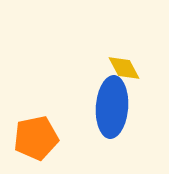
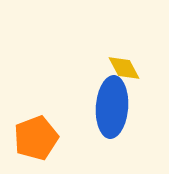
orange pentagon: rotated 9 degrees counterclockwise
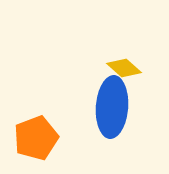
yellow diamond: rotated 20 degrees counterclockwise
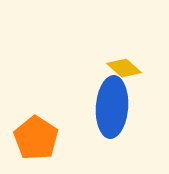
orange pentagon: rotated 18 degrees counterclockwise
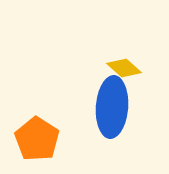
orange pentagon: moved 1 px right, 1 px down
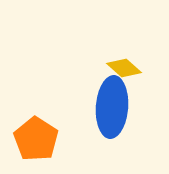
orange pentagon: moved 1 px left
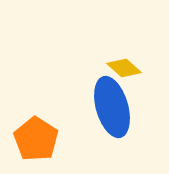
blue ellipse: rotated 20 degrees counterclockwise
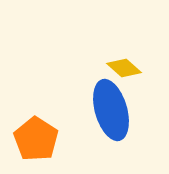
blue ellipse: moved 1 px left, 3 px down
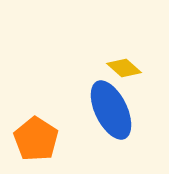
blue ellipse: rotated 10 degrees counterclockwise
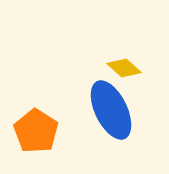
orange pentagon: moved 8 px up
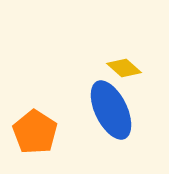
orange pentagon: moved 1 px left, 1 px down
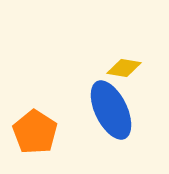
yellow diamond: rotated 32 degrees counterclockwise
